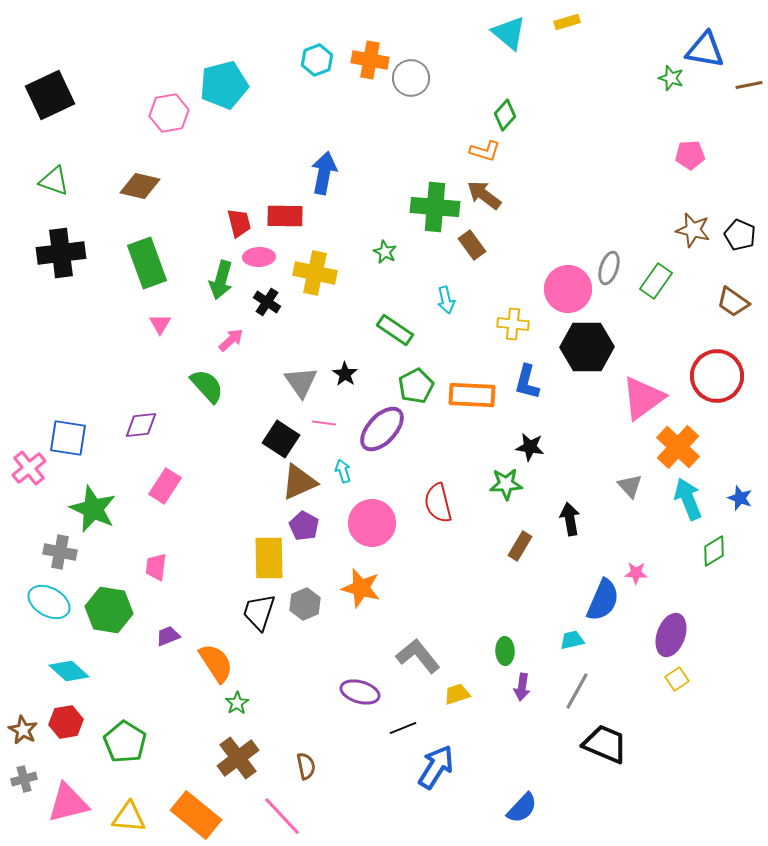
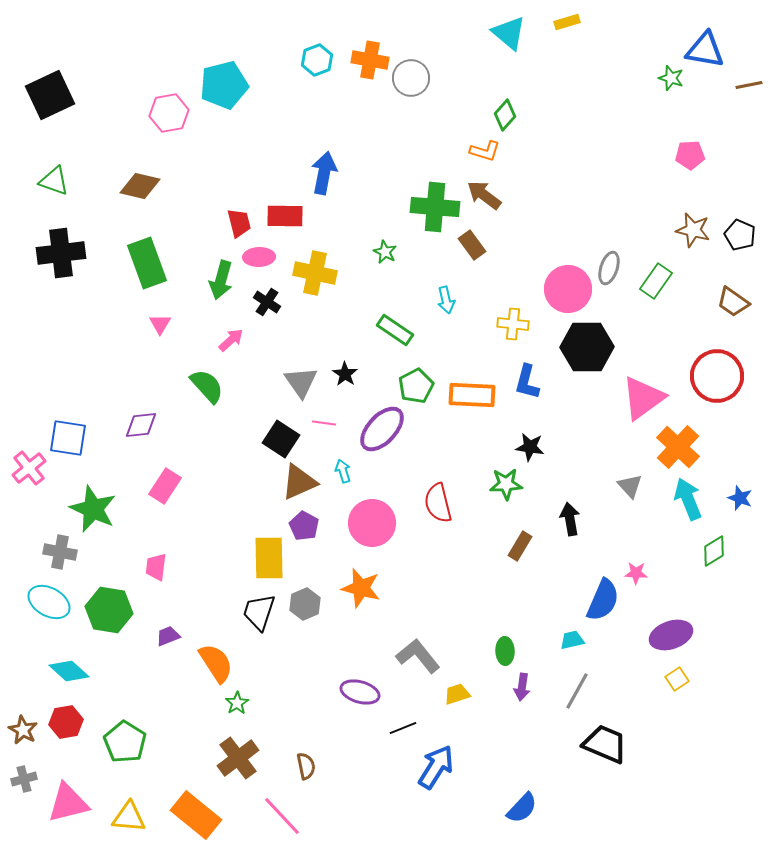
purple ellipse at (671, 635): rotated 51 degrees clockwise
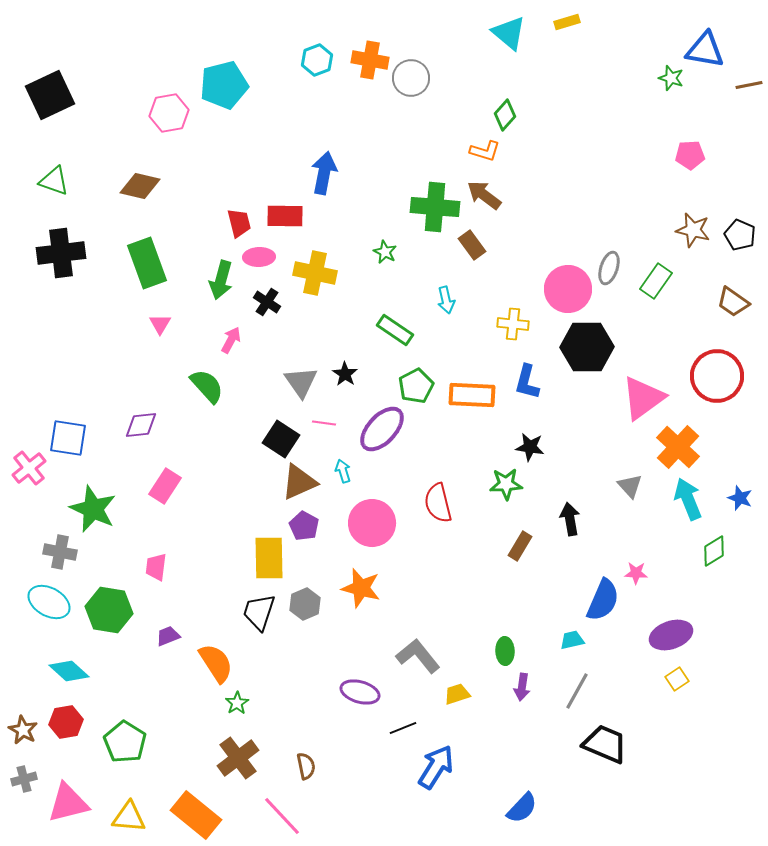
pink arrow at (231, 340): rotated 20 degrees counterclockwise
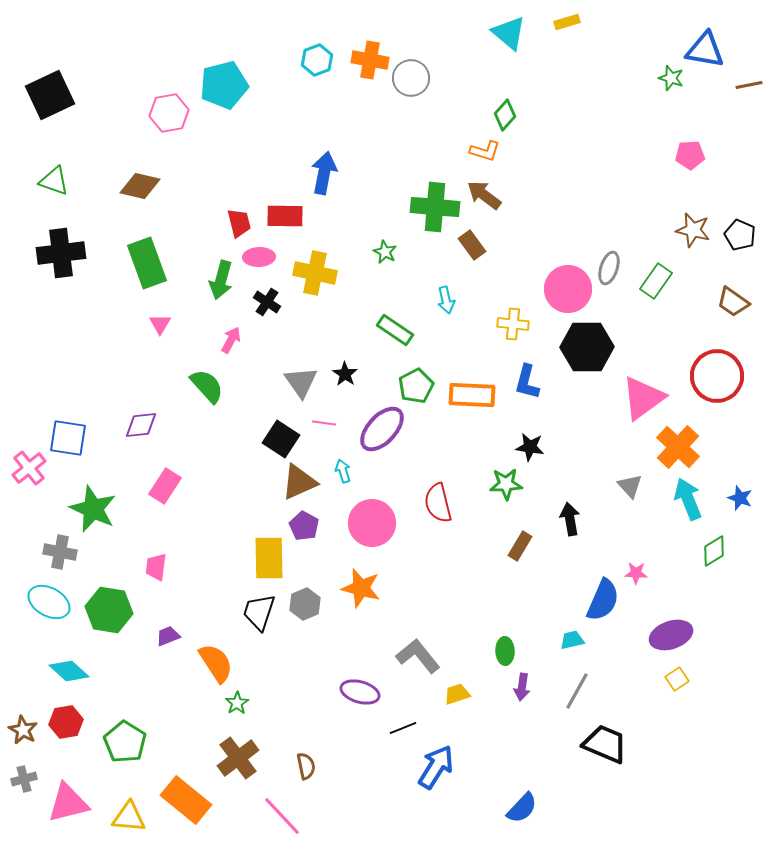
orange rectangle at (196, 815): moved 10 px left, 15 px up
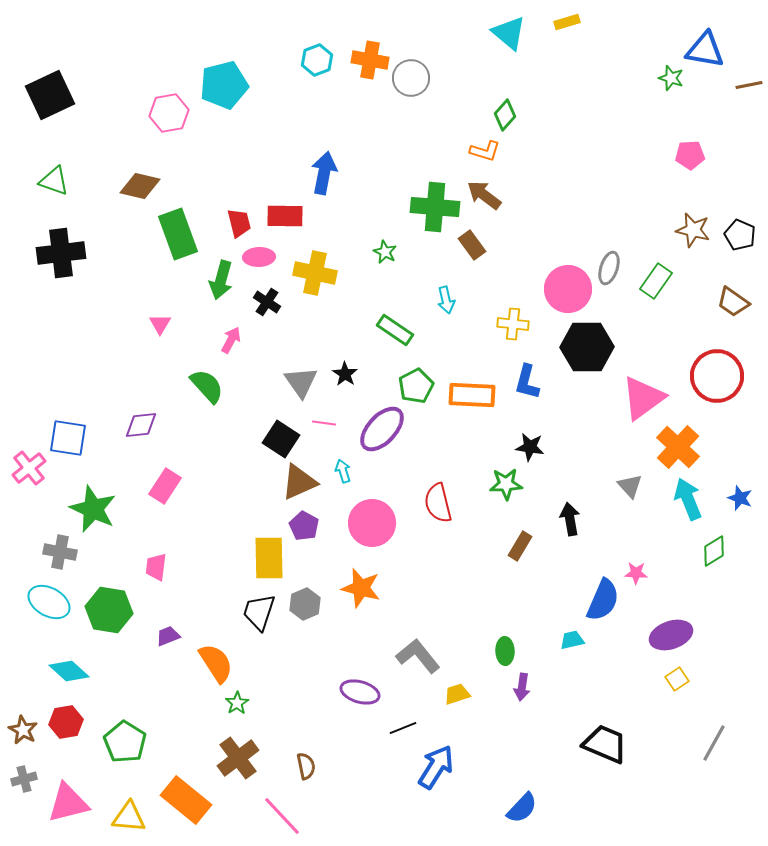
green rectangle at (147, 263): moved 31 px right, 29 px up
gray line at (577, 691): moved 137 px right, 52 px down
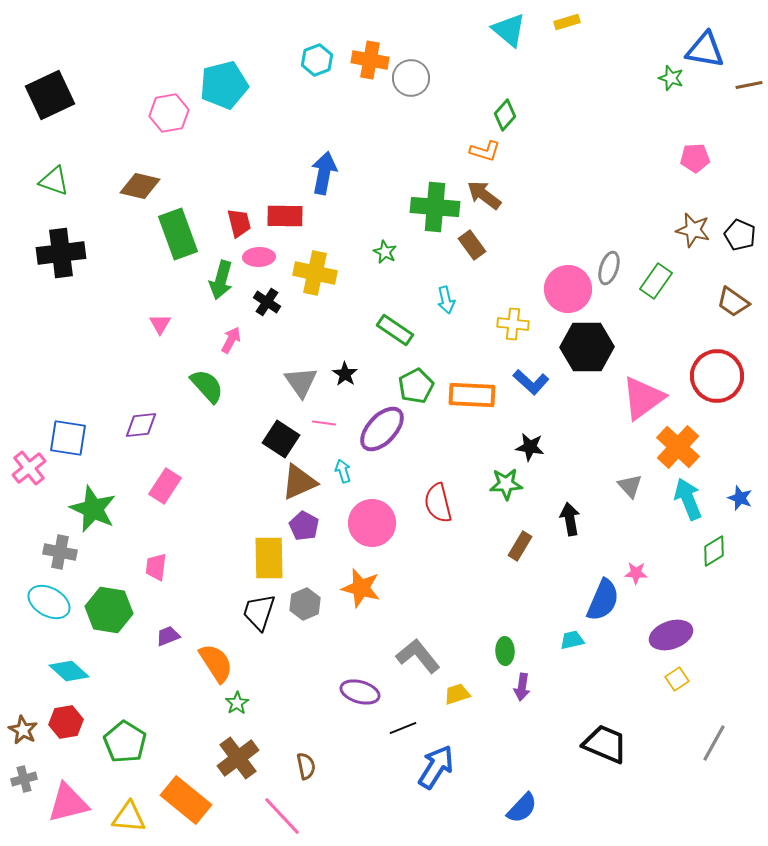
cyan triangle at (509, 33): moved 3 px up
pink pentagon at (690, 155): moved 5 px right, 3 px down
blue L-shape at (527, 382): moved 4 px right; rotated 63 degrees counterclockwise
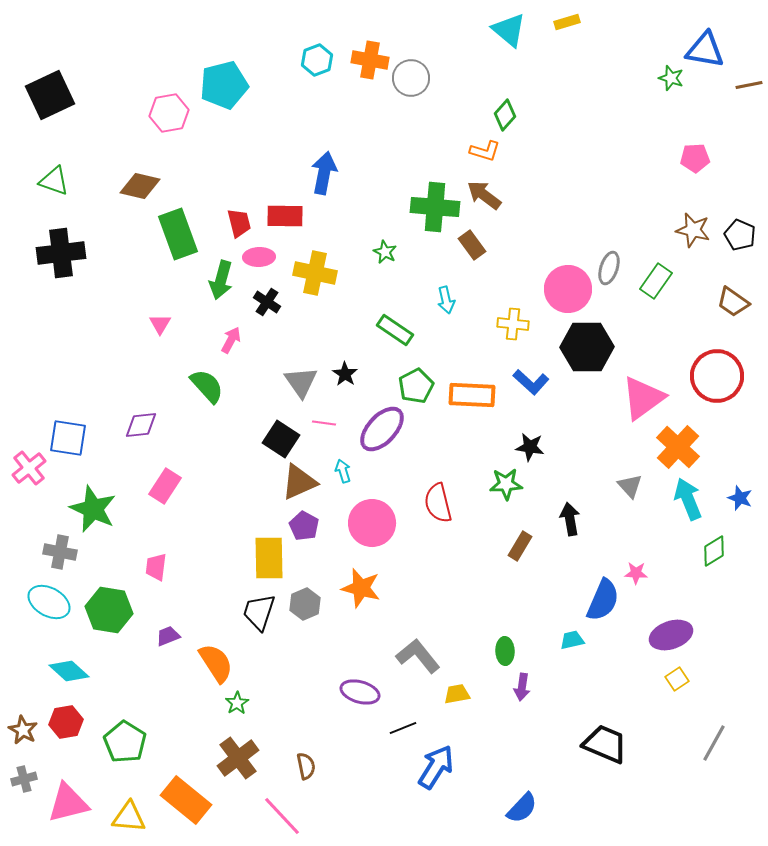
yellow trapezoid at (457, 694): rotated 8 degrees clockwise
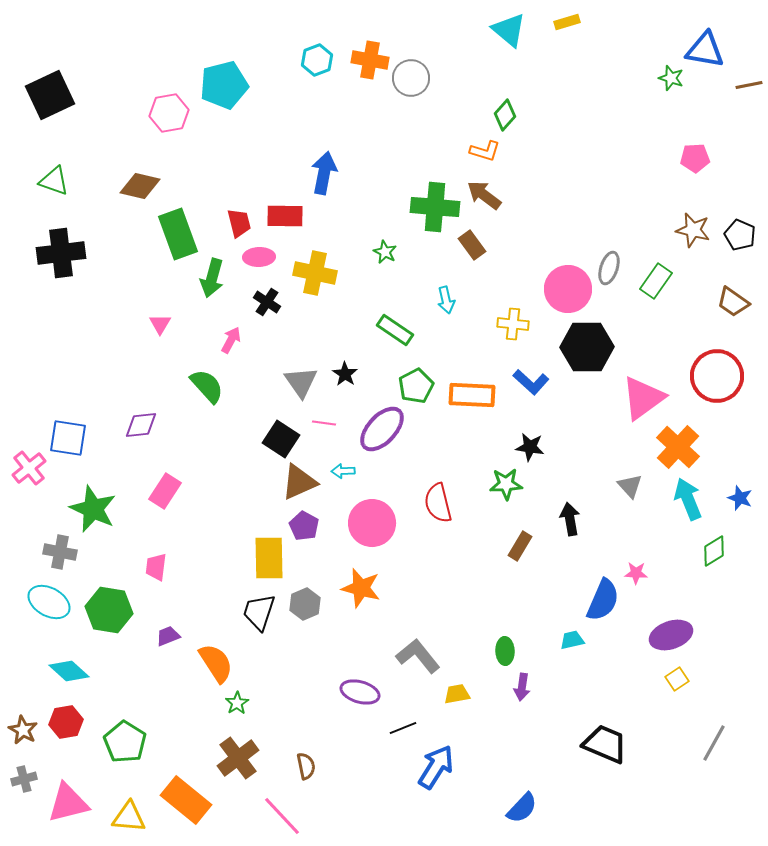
green arrow at (221, 280): moved 9 px left, 2 px up
cyan arrow at (343, 471): rotated 75 degrees counterclockwise
pink rectangle at (165, 486): moved 5 px down
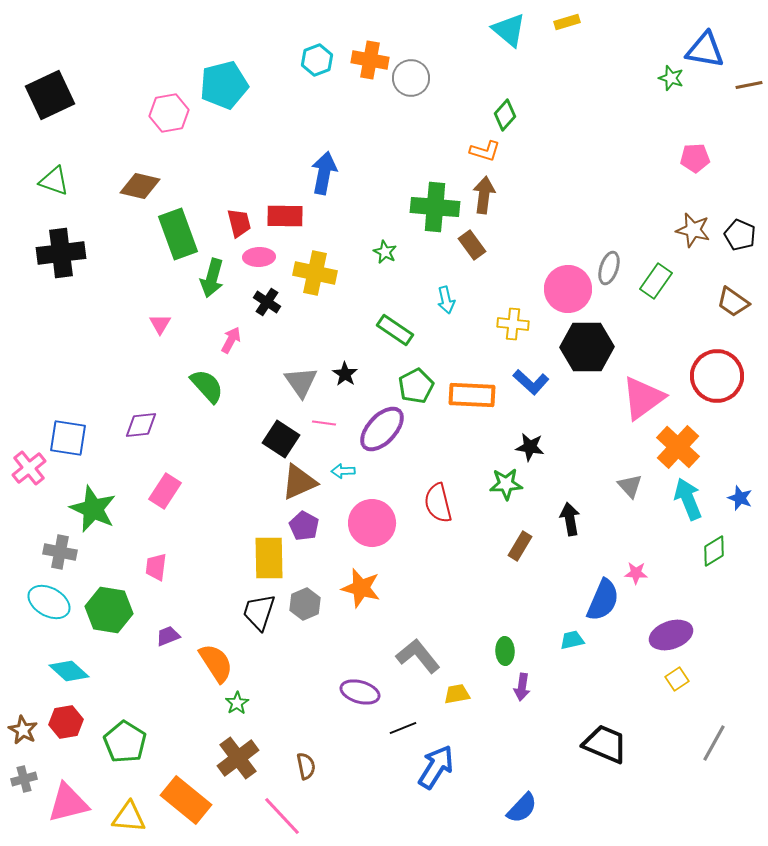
brown arrow at (484, 195): rotated 60 degrees clockwise
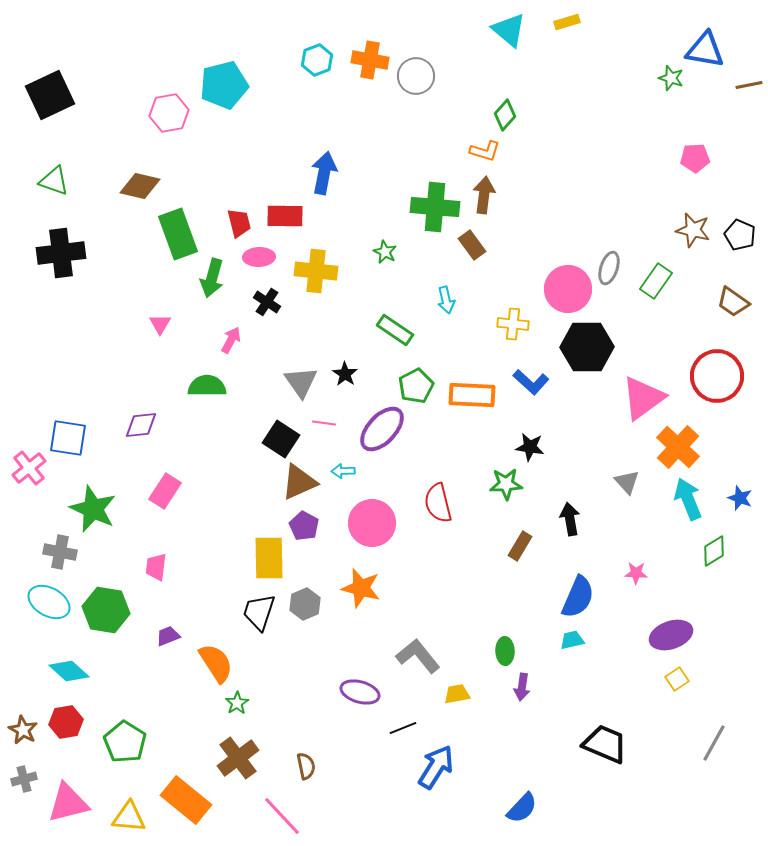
gray circle at (411, 78): moved 5 px right, 2 px up
yellow cross at (315, 273): moved 1 px right, 2 px up; rotated 6 degrees counterclockwise
green semicircle at (207, 386): rotated 48 degrees counterclockwise
gray triangle at (630, 486): moved 3 px left, 4 px up
blue semicircle at (603, 600): moved 25 px left, 3 px up
green hexagon at (109, 610): moved 3 px left
